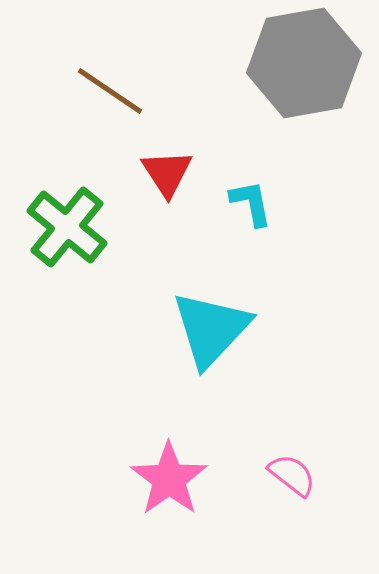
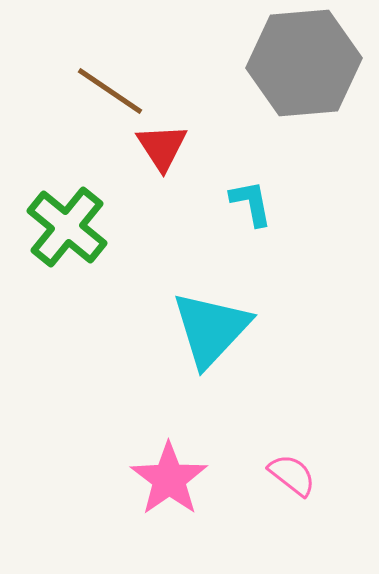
gray hexagon: rotated 5 degrees clockwise
red triangle: moved 5 px left, 26 px up
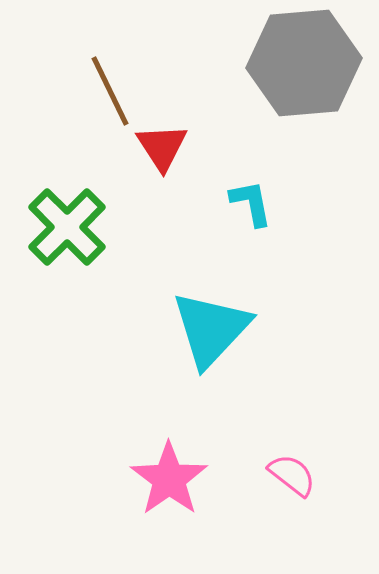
brown line: rotated 30 degrees clockwise
green cross: rotated 6 degrees clockwise
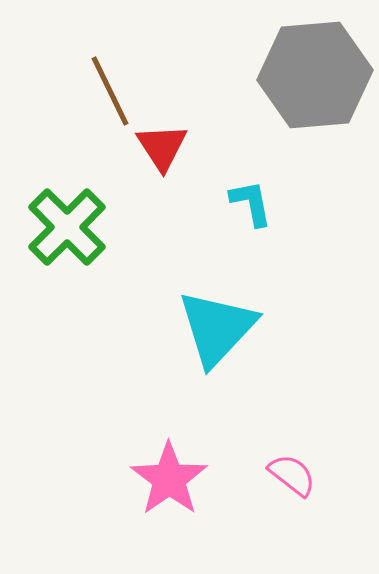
gray hexagon: moved 11 px right, 12 px down
cyan triangle: moved 6 px right, 1 px up
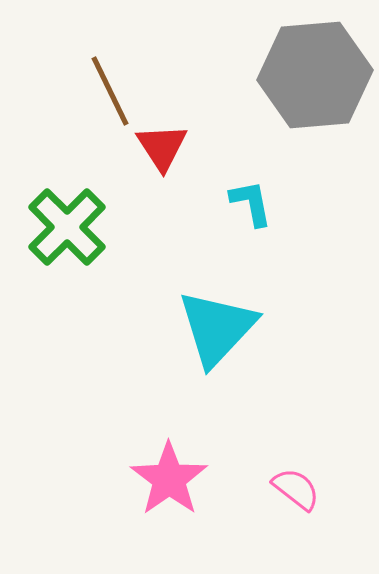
pink semicircle: moved 4 px right, 14 px down
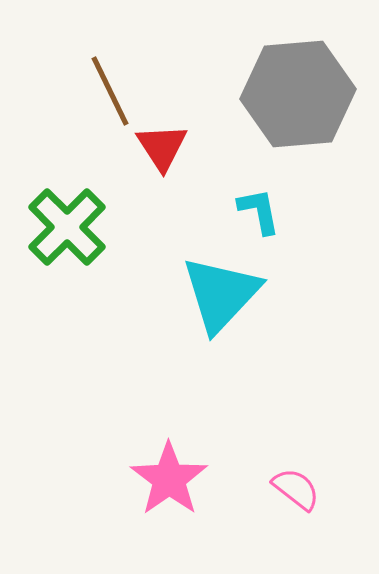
gray hexagon: moved 17 px left, 19 px down
cyan L-shape: moved 8 px right, 8 px down
cyan triangle: moved 4 px right, 34 px up
